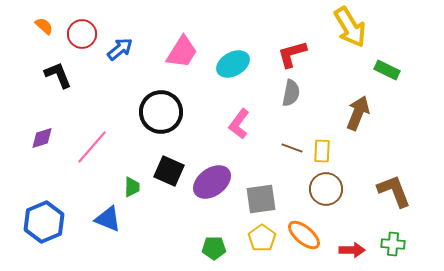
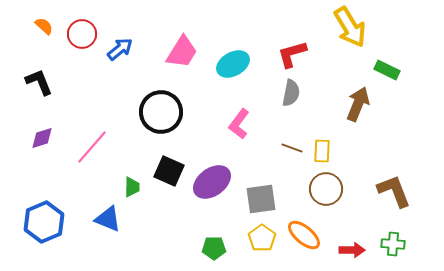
black L-shape: moved 19 px left, 7 px down
brown arrow: moved 9 px up
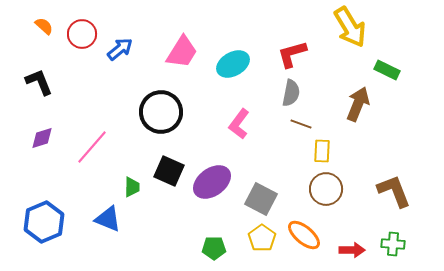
brown line: moved 9 px right, 24 px up
gray square: rotated 36 degrees clockwise
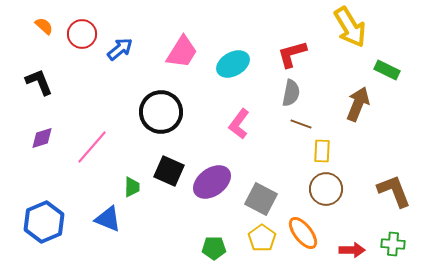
orange ellipse: moved 1 px left, 2 px up; rotated 12 degrees clockwise
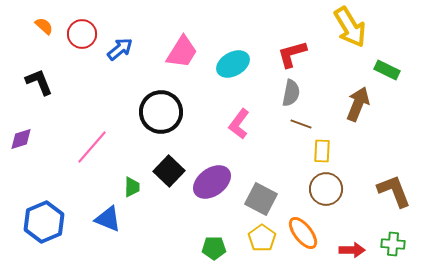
purple diamond: moved 21 px left, 1 px down
black square: rotated 20 degrees clockwise
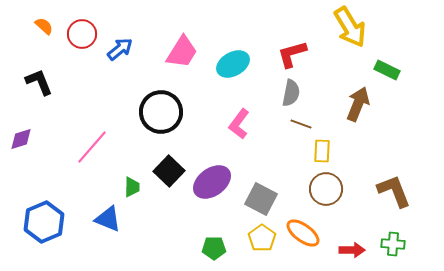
orange ellipse: rotated 16 degrees counterclockwise
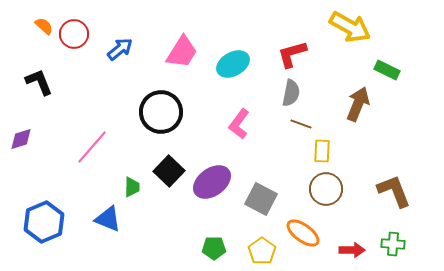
yellow arrow: rotated 30 degrees counterclockwise
red circle: moved 8 px left
yellow pentagon: moved 13 px down
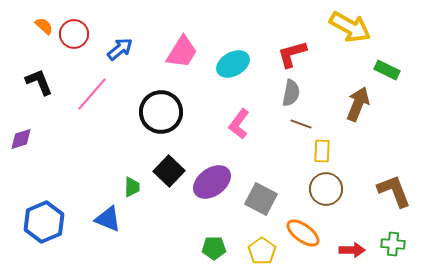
pink line: moved 53 px up
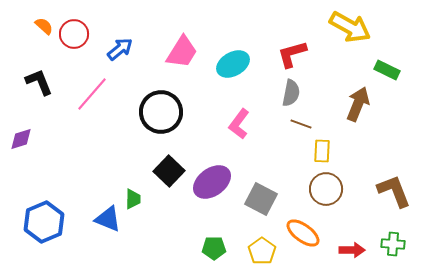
green trapezoid: moved 1 px right, 12 px down
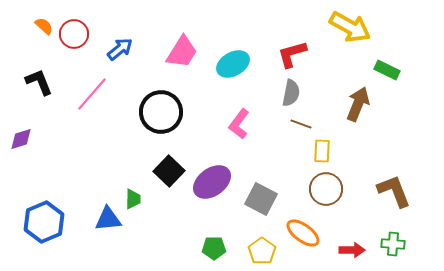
blue triangle: rotated 28 degrees counterclockwise
